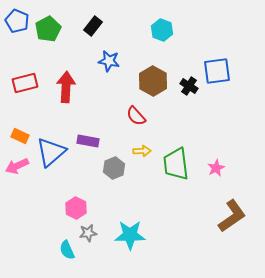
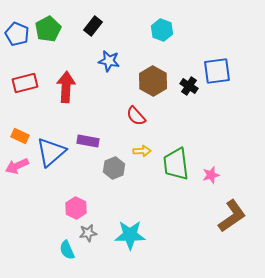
blue pentagon: moved 13 px down
pink star: moved 5 px left, 7 px down; rotated 12 degrees clockwise
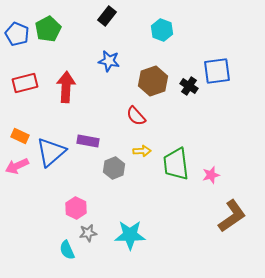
black rectangle: moved 14 px right, 10 px up
brown hexagon: rotated 12 degrees clockwise
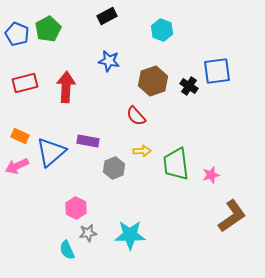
black rectangle: rotated 24 degrees clockwise
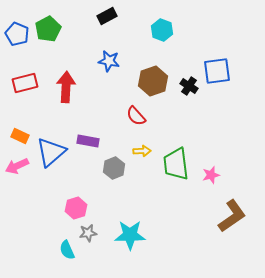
pink hexagon: rotated 15 degrees clockwise
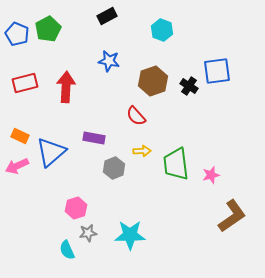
purple rectangle: moved 6 px right, 3 px up
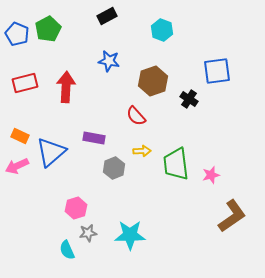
black cross: moved 13 px down
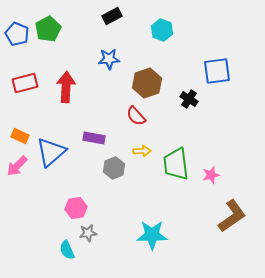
black rectangle: moved 5 px right
blue star: moved 2 px up; rotated 15 degrees counterclockwise
brown hexagon: moved 6 px left, 2 px down
pink arrow: rotated 20 degrees counterclockwise
pink hexagon: rotated 10 degrees clockwise
cyan star: moved 22 px right
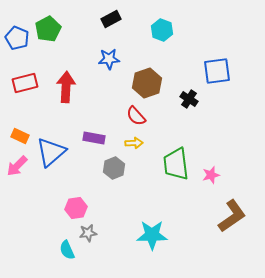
black rectangle: moved 1 px left, 3 px down
blue pentagon: moved 4 px down
yellow arrow: moved 8 px left, 8 px up
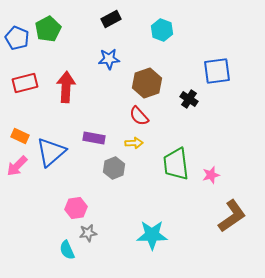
red semicircle: moved 3 px right
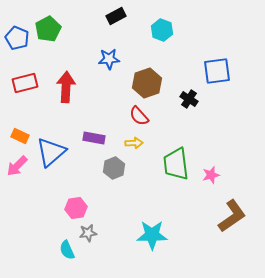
black rectangle: moved 5 px right, 3 px up
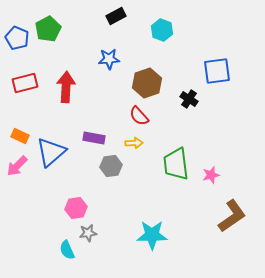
gray hexagon: moved 3 px left, 2 px up; rotated 15 degrees clockwise
